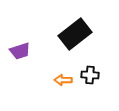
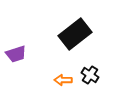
purple trapezoid: moved 4 px left, 3 px down
black cross: rotated 30 degrees clockwise
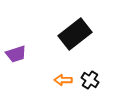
black cross: moved 5 px down
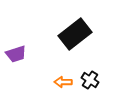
orange arrow: moved 2 px down
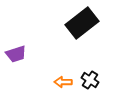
black rectangle: moved 7 px right, 11 px up
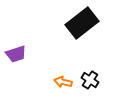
orange arrow: rotated 12 degrees clockwise
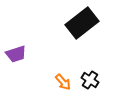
orange arrow: rotated 144 degrees counterclockwise
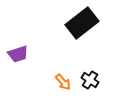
purple trapezoid: moved 2 px right
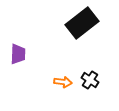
purple trapezoid: rotated 70 degrees counterclockwise
orange arrow: rotated 42 degrees counterclockwise
